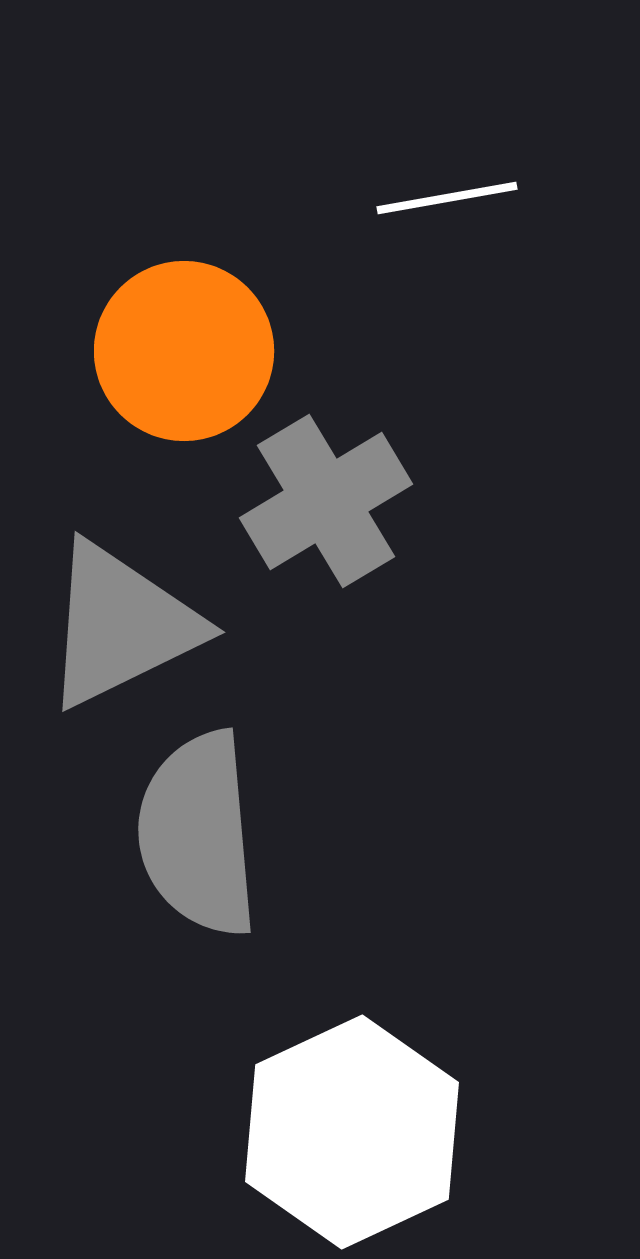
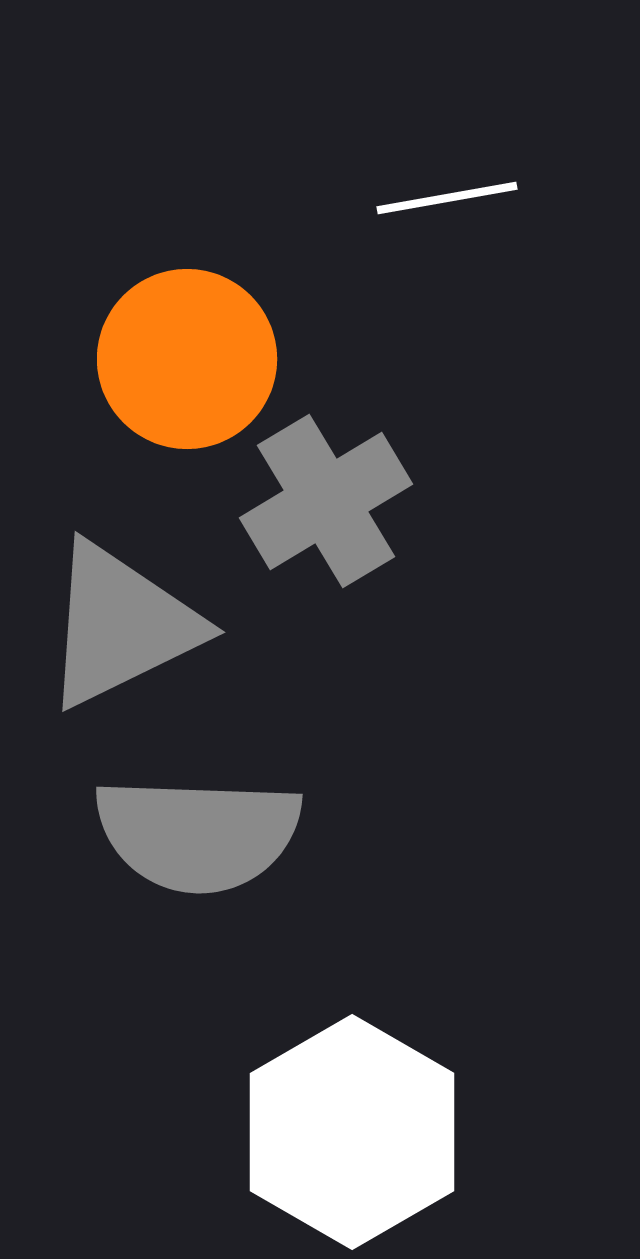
orange circle: moved 3 px right, 8 px down
gray semicircle: rotated 83 degrees counterclockwise
white hexagon: rotated 5 degrees counterclockwise
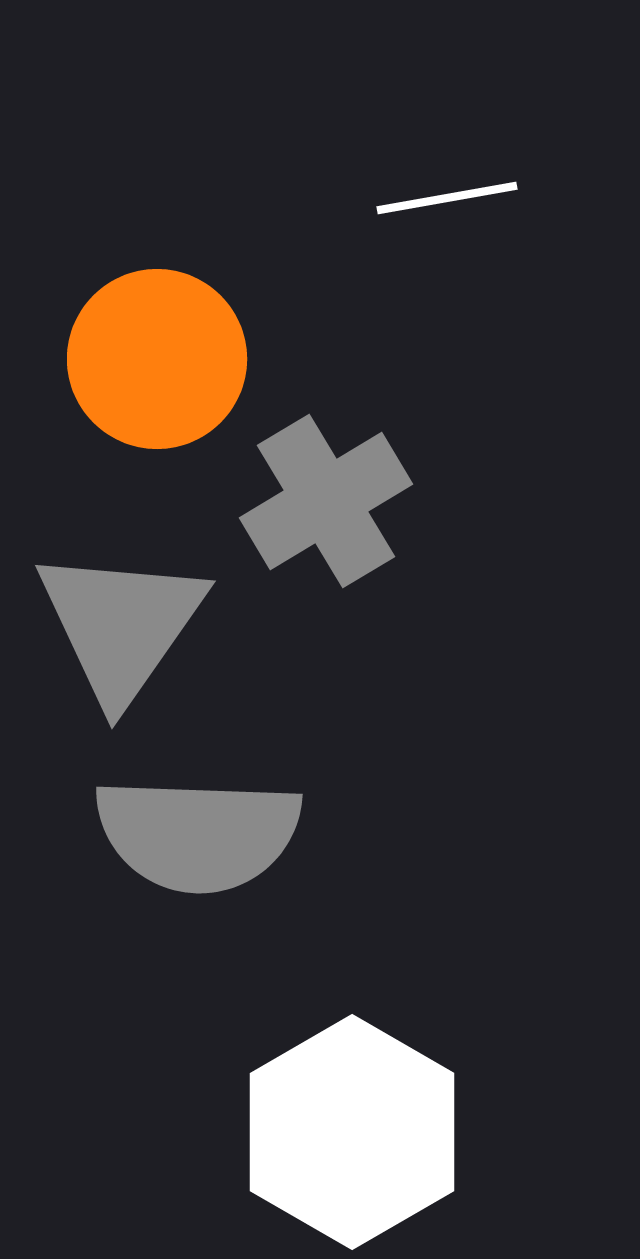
orange circle: moved 30 px left
gray triangle: rotated 29 degrees counterclockwise
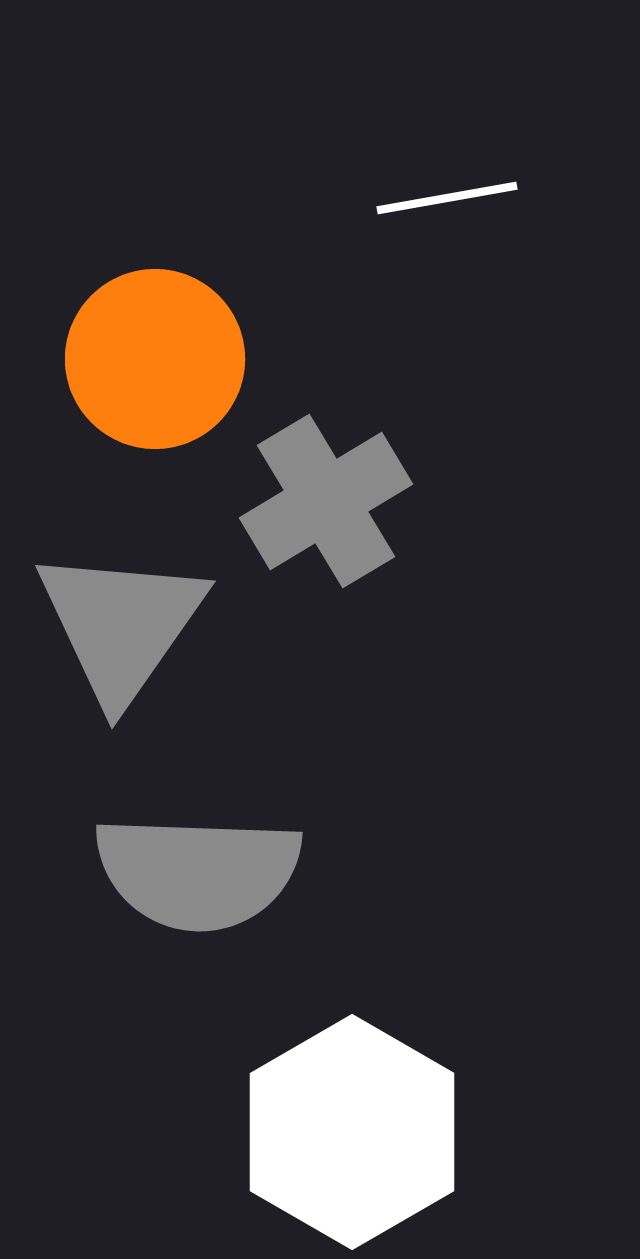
orange circle: moved 2 px left
gray semicircle: moved 38 px down
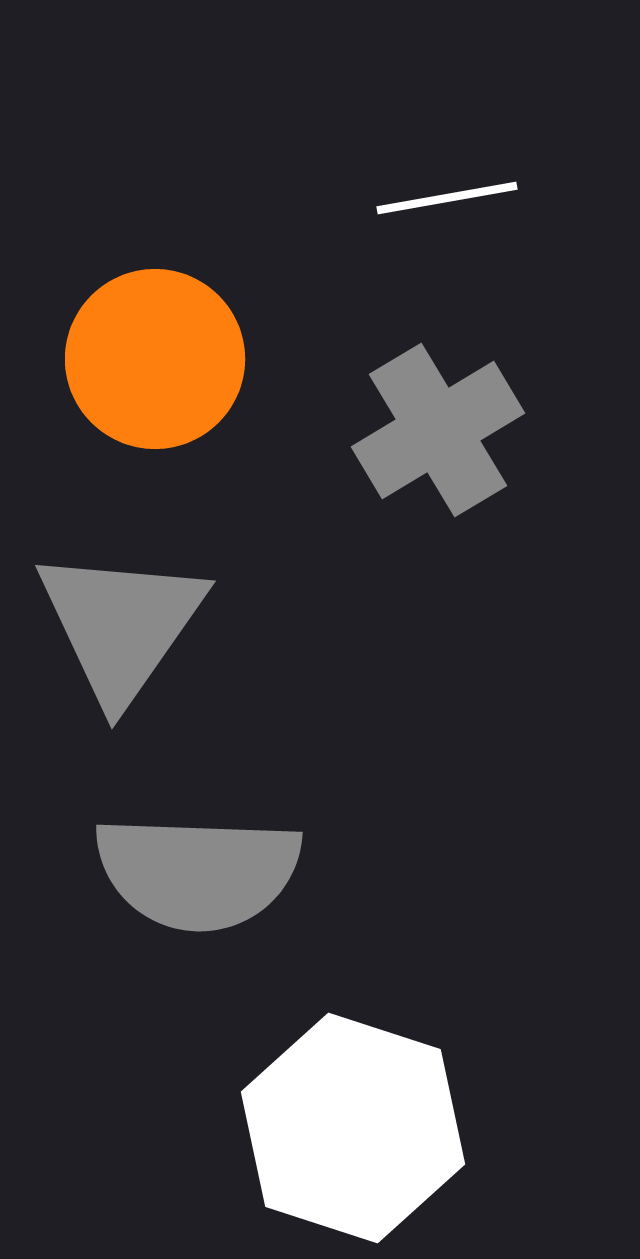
gray cross: moved 112 px right, 71 px up
white hexagon: moved 1 px right, 4 px up; rotated 12 degrees counterclockwise
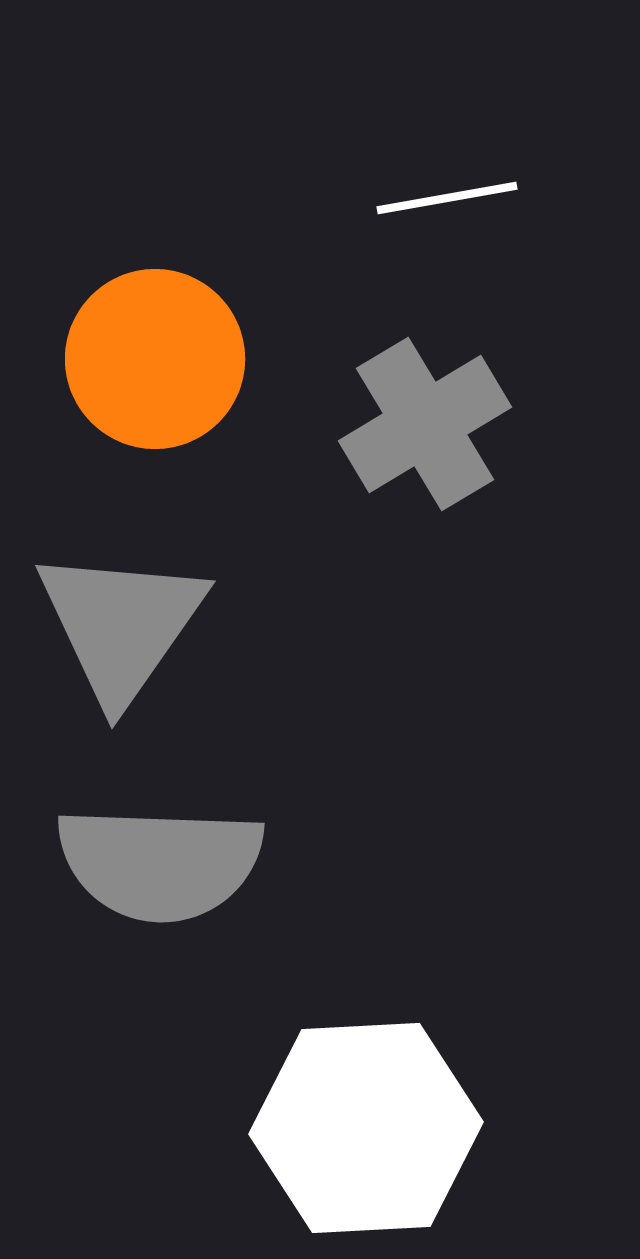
gray cross: moved 13 px left, 6 px up
gray semicircle: moved 38 px left, 9 px up
white hexagon: moved 13 px right; rotated 21 degrees counterclockwise
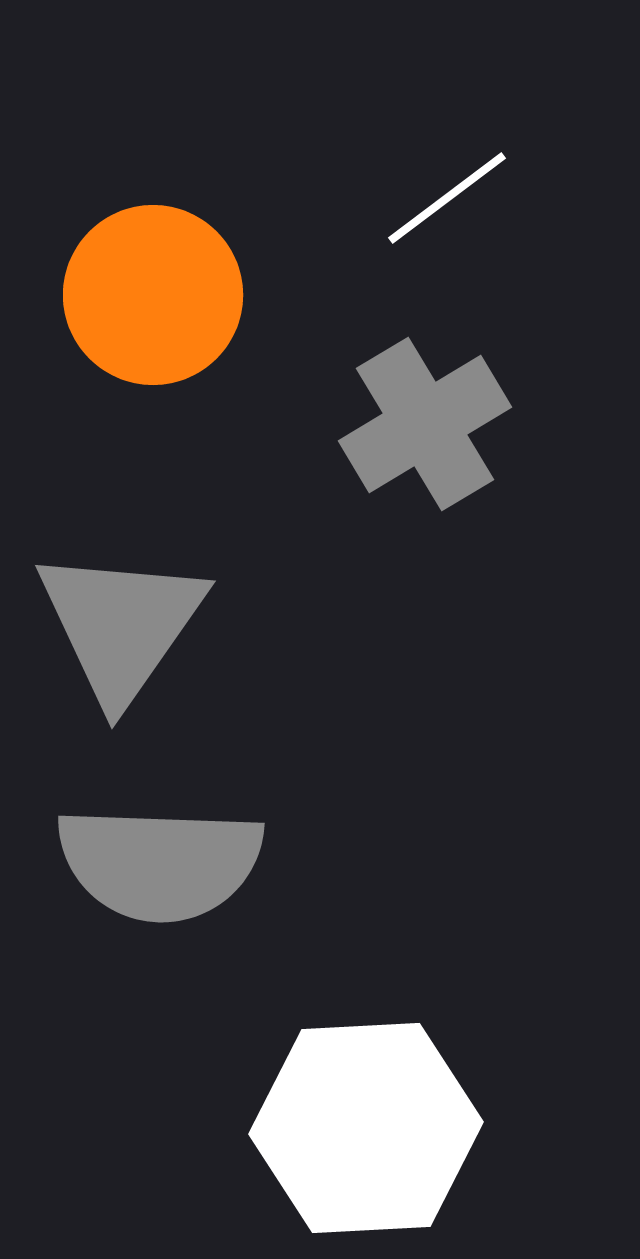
white line: rotated 27 degrees counterclockwise
orange circle: moved 2 px left, 64 px up
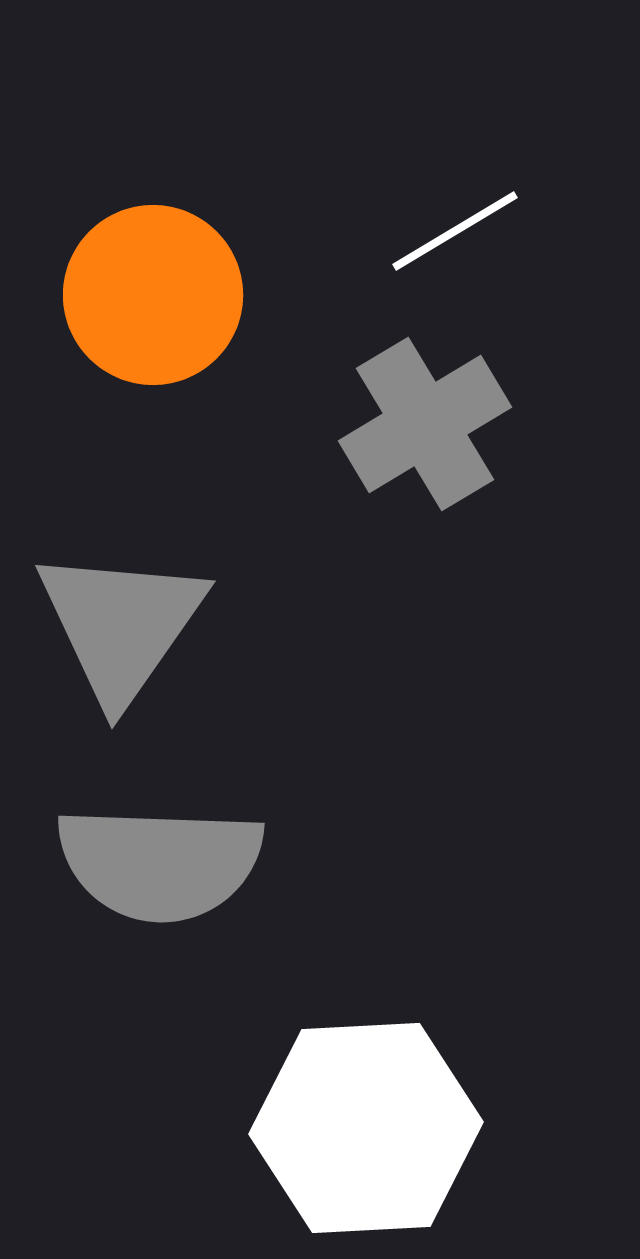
white line: moved 8 px right, 33 px down; rotated 6 degrees clockwise
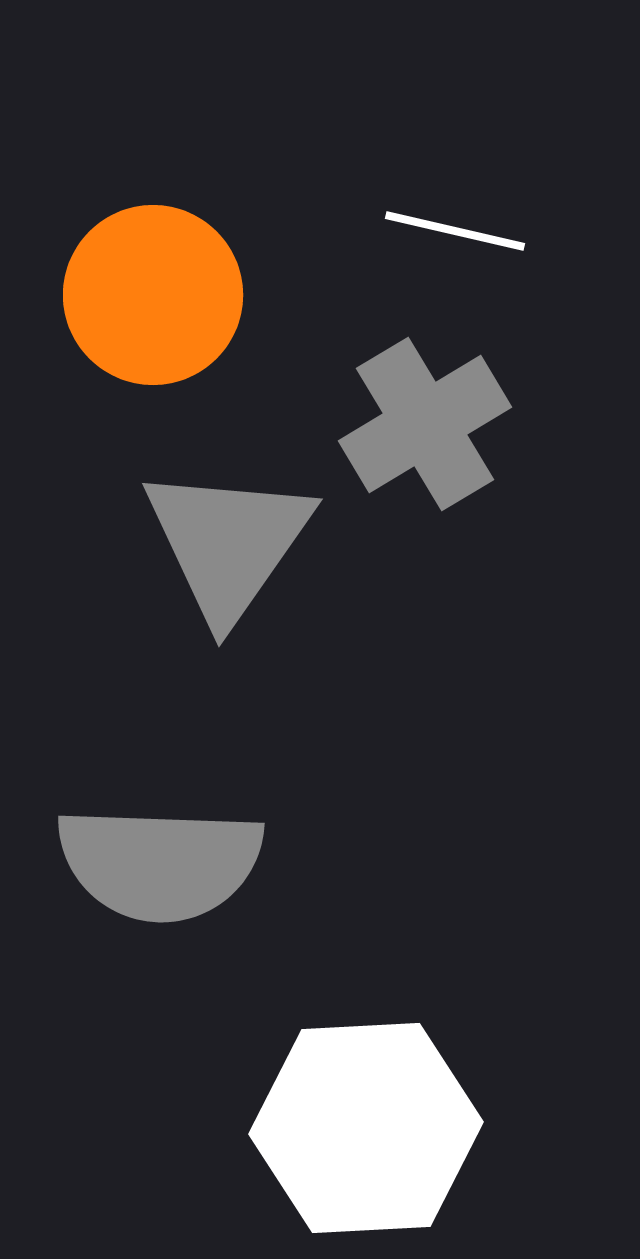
white line: rotated 44 degrees clockwise
gray triangle: moved 107 px right, 82 px up
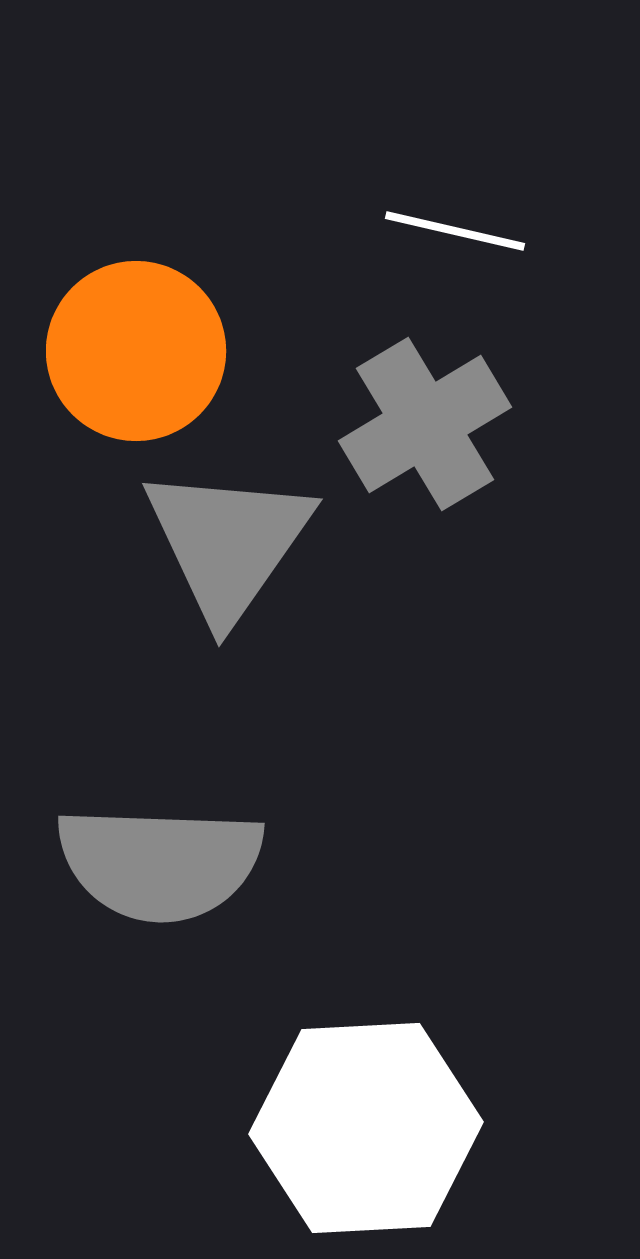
orange circle: moved 17 px left, 56 px down
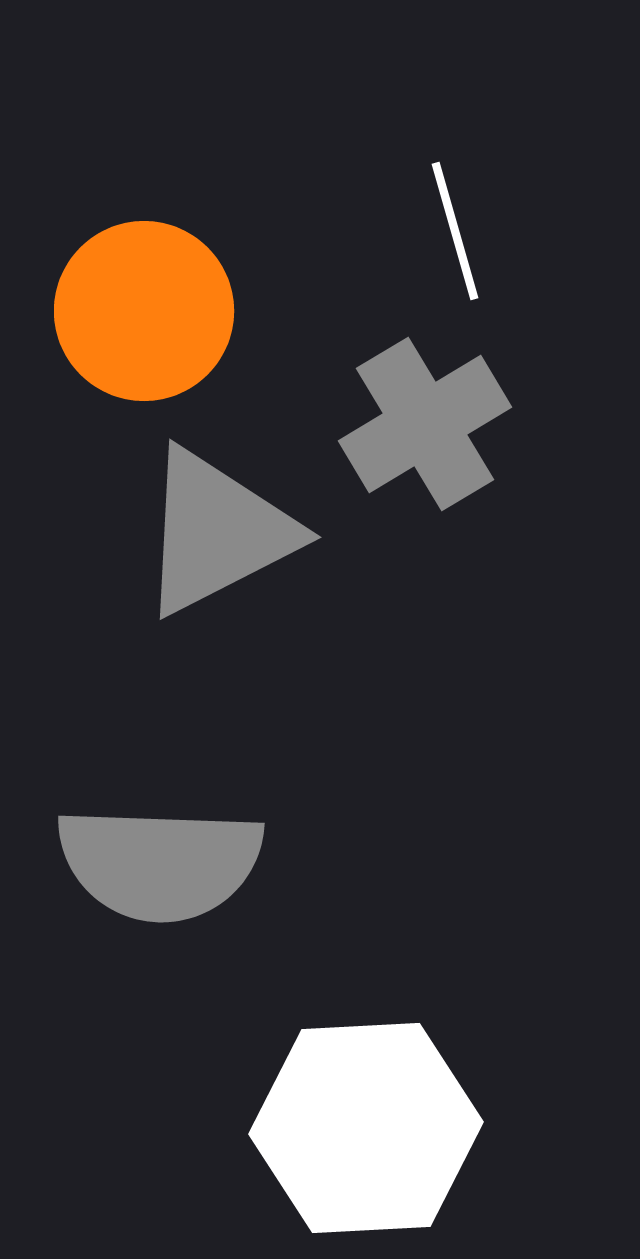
white line: rotated 61 degrees clockwise
orange circle: moved 8 px right, 40 px up
gray triangle: moved 11 px left, 11 px up; rotated 28 degrees clockwise
